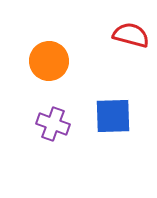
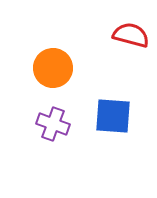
orange circle: moved 4 px right, 7 px down
blue square: rotated 6 degrees clockwise
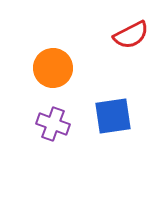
red semicircle: rotated 138 degrees clockwise
blue square: rotated 12 degrees counterclockwise
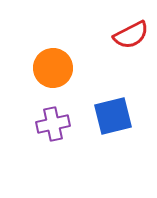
blue square: rotated 6 degrees counterclockwise
purple cross: rotated 32 degrees counterclockwise
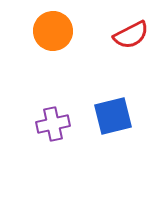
orange circle: moved 37 px up
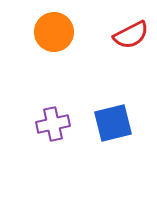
orange circle: moved 1 px right, 1 px down
blue square: moved 7 px down
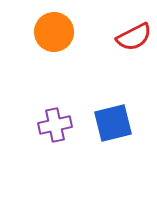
red semicircle: moved 3 px right, 2 px down
purple cross: moved 2 px right, 1 px down
